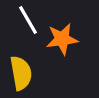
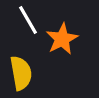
orange star: rotated 20 degrees counterclockwise
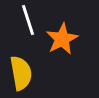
white line: rotated 12 degrees clockwise
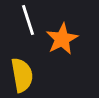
yellow semicircle: moved 1 px right, 2 px down
